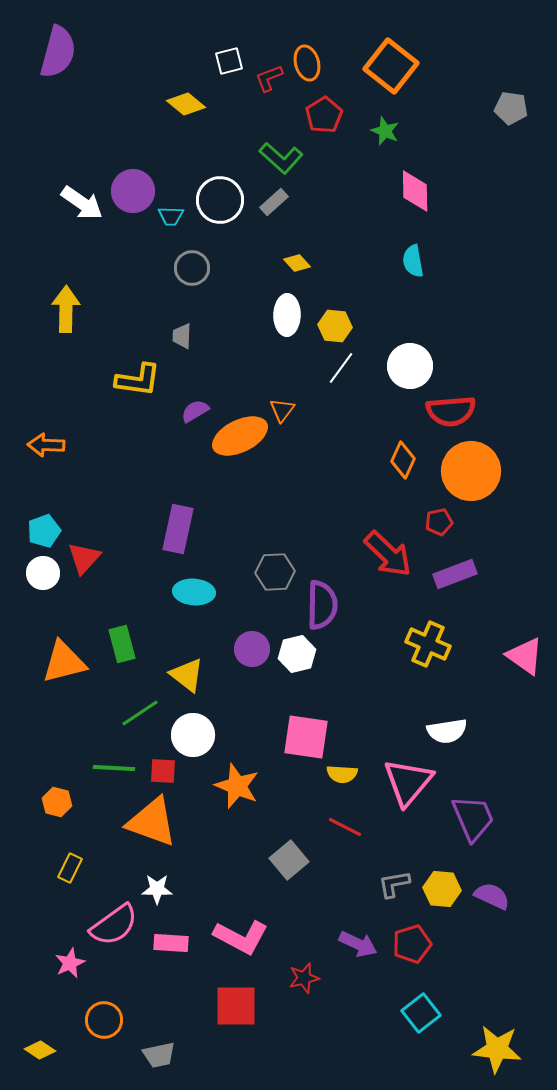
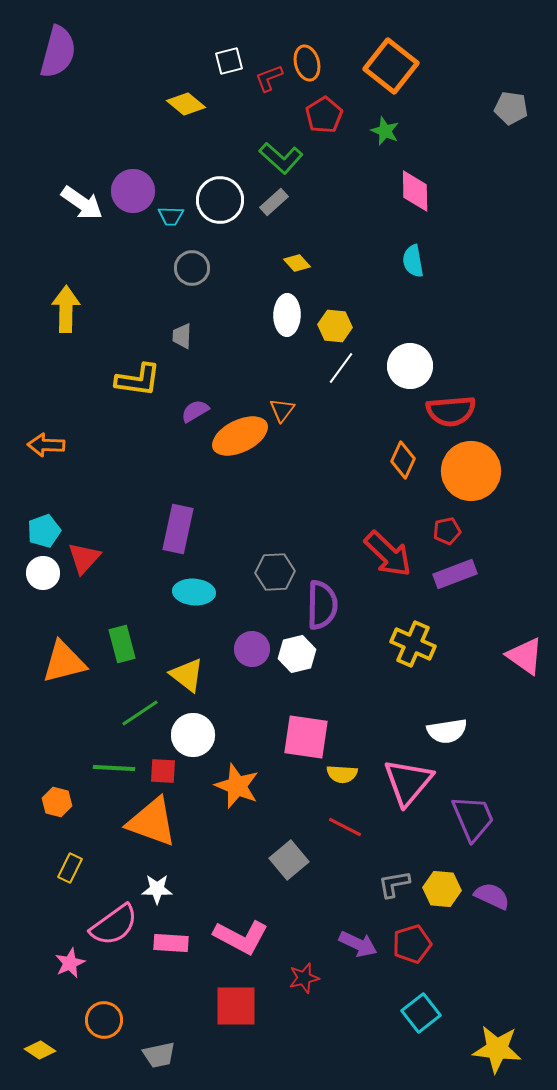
red pentagon at (439, 522): moved 8 px right, 9 px down
yellow cross at (428, 644): moved 15 px left
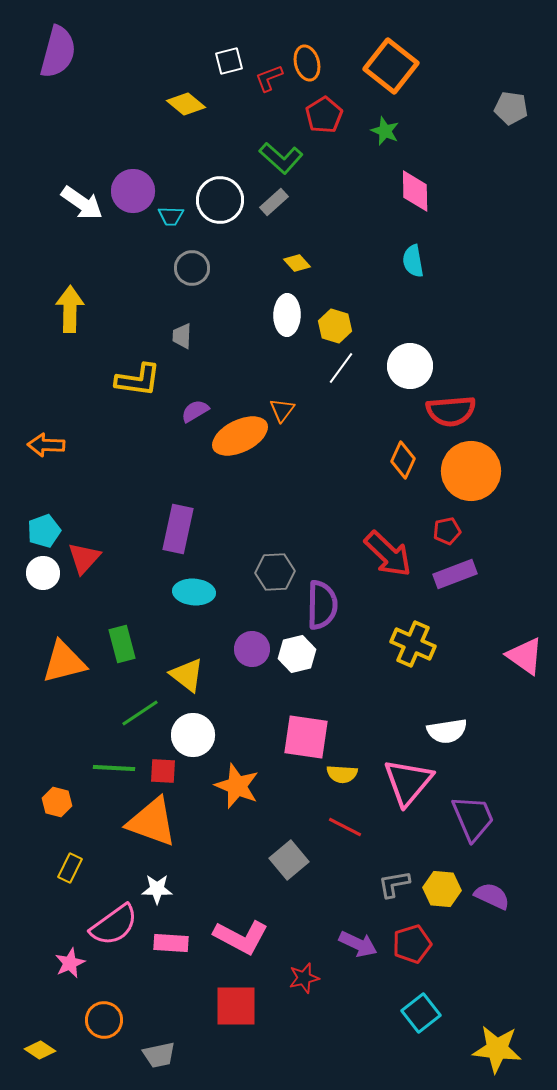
yellow arrow at (66, 309): moved 4 px right
yellow hexagon at (335, 326): rotated 12 degrees clockwise
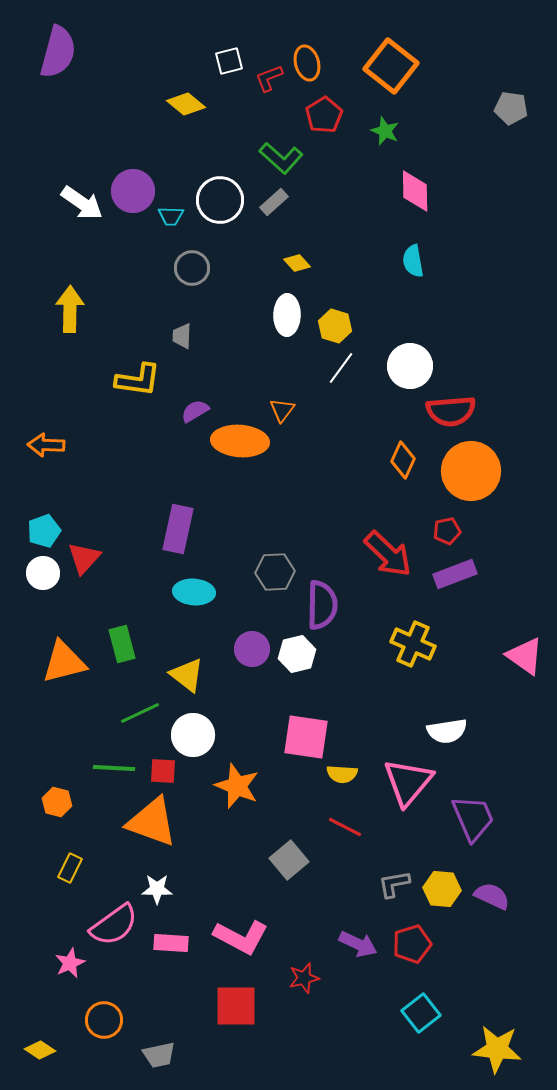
orange ellipse at (240, 436): moved 5 px down; rotated 30 degrees clockwise
green line at (140, 713): rotated 9 degrees clockwise
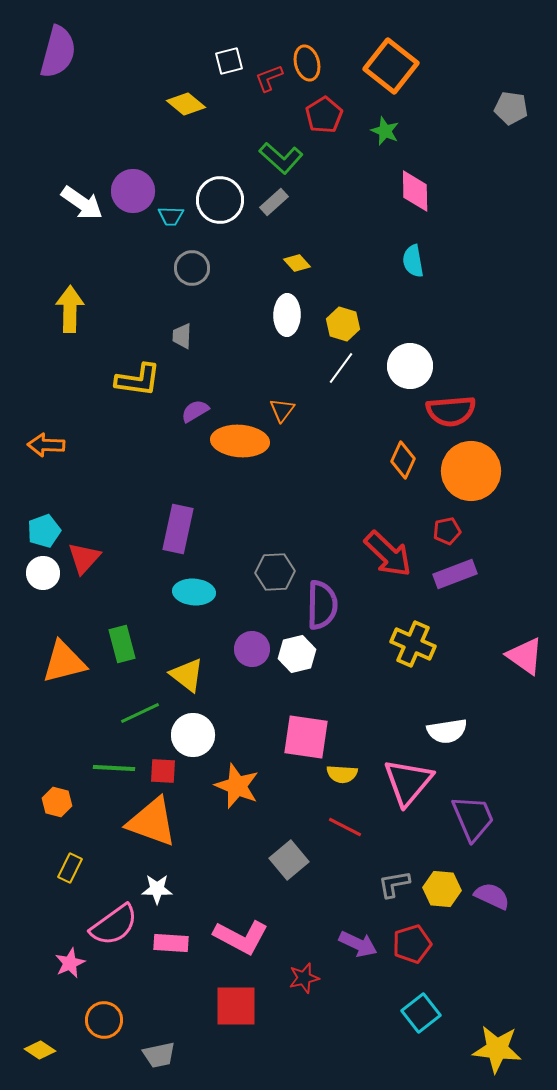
yellow hexagon at (335, 326): moved 8 px right, 2 px up
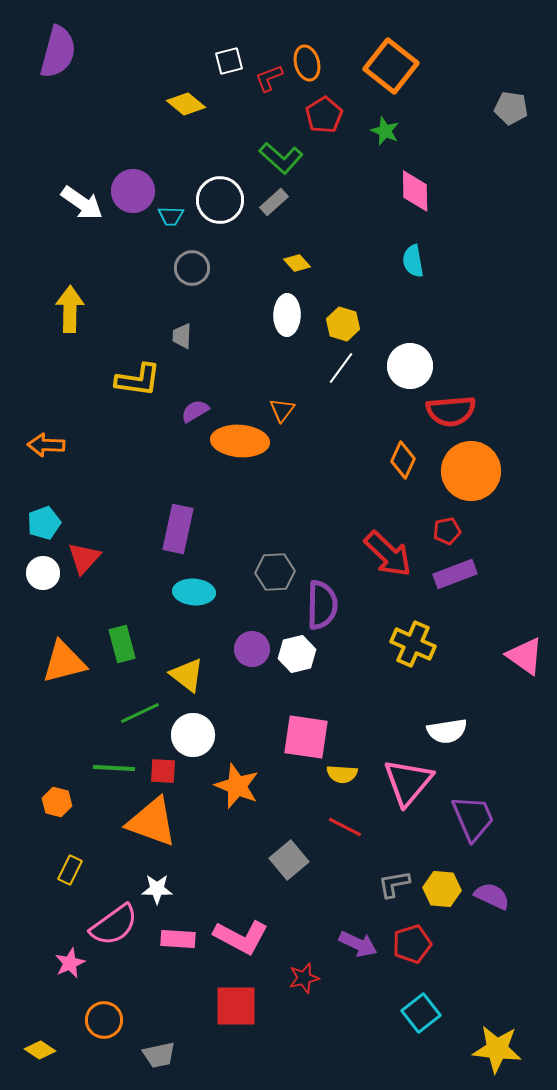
cyan pentagon at (44, 531): moved 8 px up
yellow rectangle at (70, 868): moved 2 px down
pink rectangle at (171, 943): moved 7 px right, 4 px up
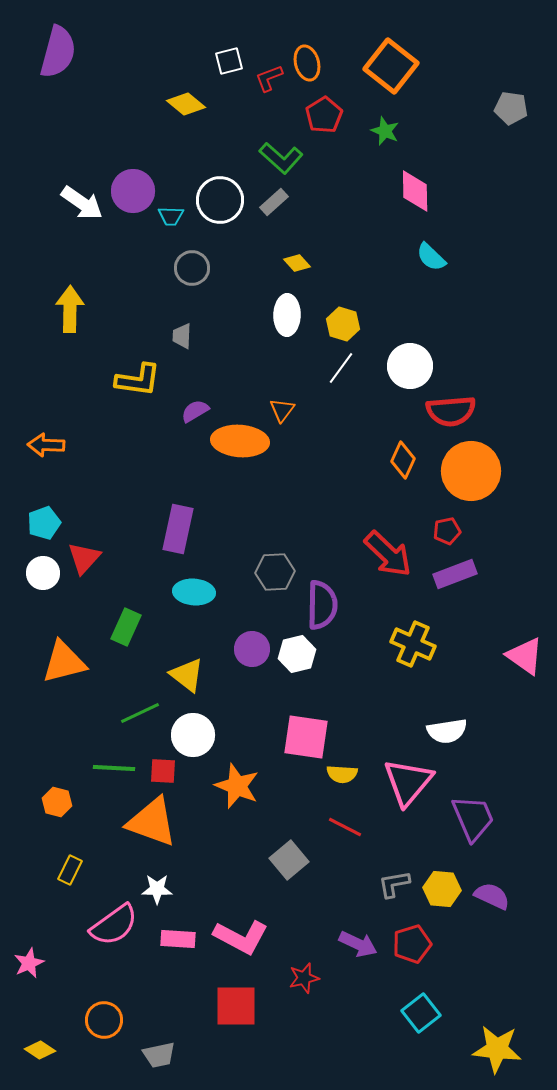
cyan semicircle at (413, 261): moved 18 px right, 4 px up; rotated 36 degrees counterclockwise
green rectangle at (122, 644): moved 4 px right, 17 px up; rotated 39 degrees clockwise
pink star at (70, 963): moved 41 px left
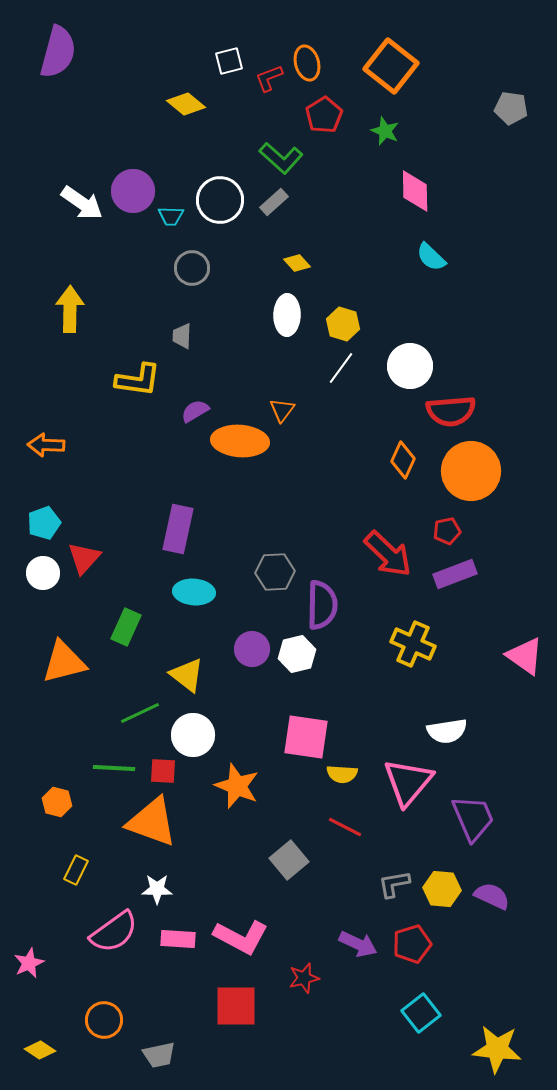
yellow rectangle at (70, 870): moved 6 px right
pink semicircle at (114, 925): moved 7 px down
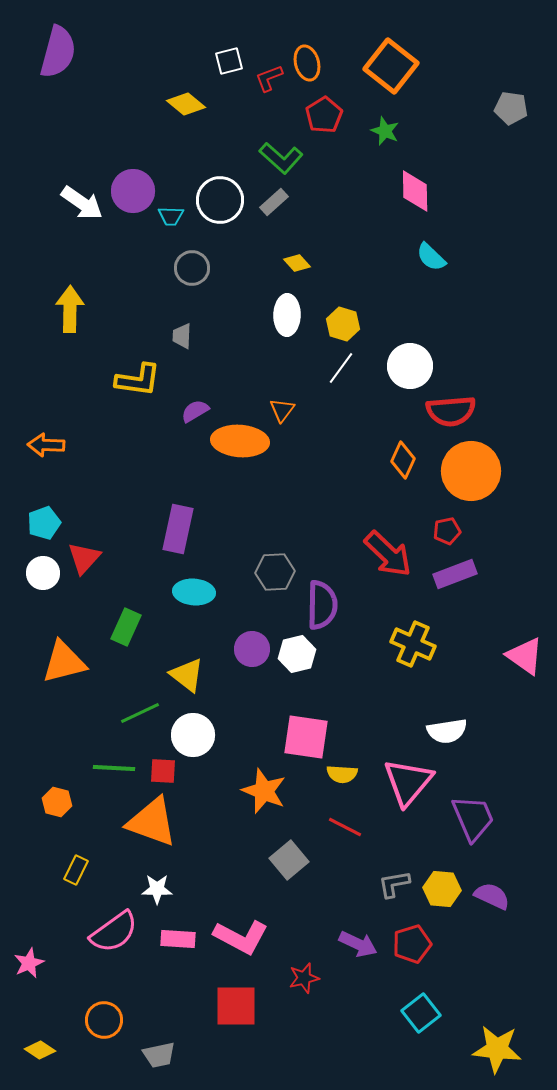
orange star at (237, 786): moved 27 px right, 5 px down
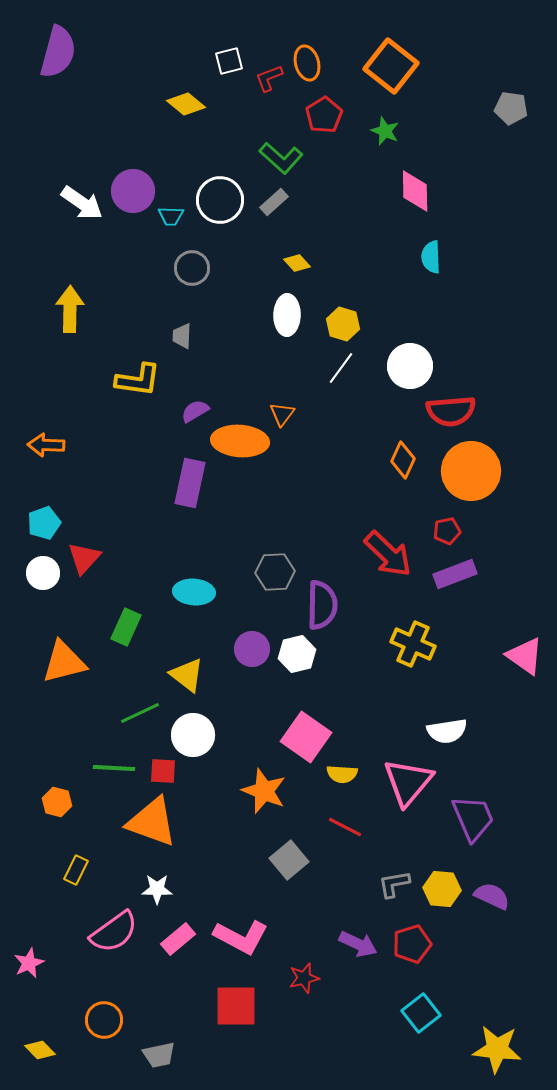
cyan semicircle at (431, 257): rotated 44 degrees clockwise
orange triangle at (282, 410): moved 4 px down
purple rectangle at (178, 529): moved 12 px right, 46 px up
pink square at (306, 737): rotated 27 degrees clockwise
pink rectangle at (178, 939): rotated 44 degrees counterclockwise
yellow diamond at (40, 1050): rotated 12 degrees clockwise
